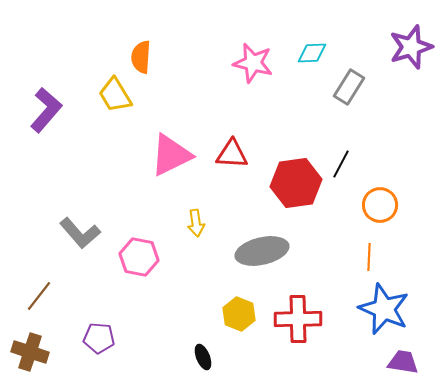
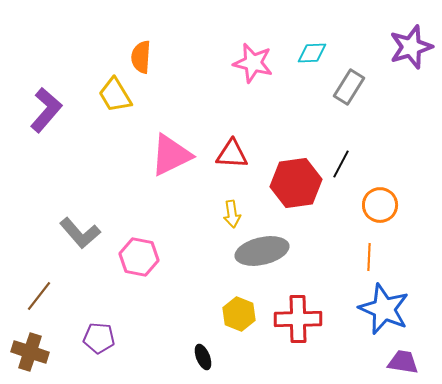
yellow arrow: moved 36 px right, 9 px up
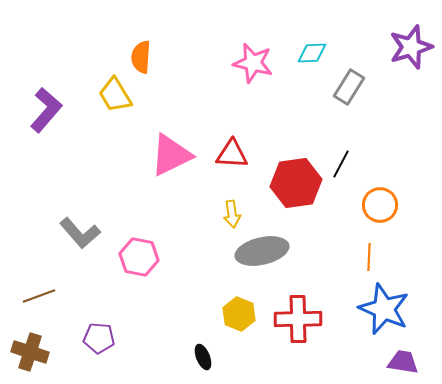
brown line: rotated 32 degrees clockwise
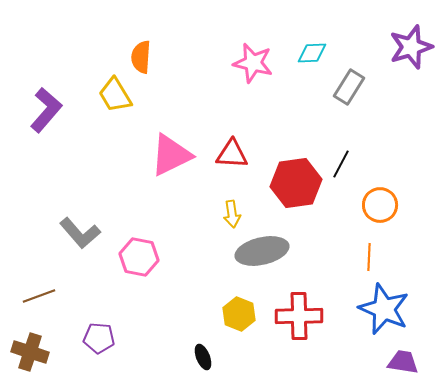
red cross: moved 1 px right, 3 px up
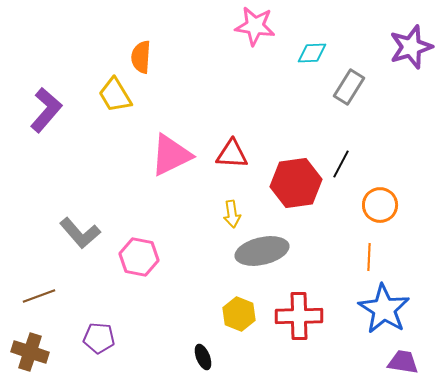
pink star: moved 2 px right, 37 px up; rotated 6 degrees counterclockwise
blue star: rotated 9 degrees clockwise
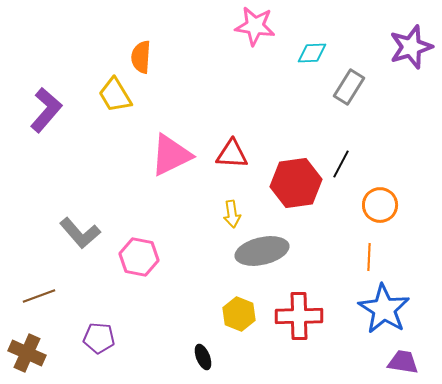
brown cross: moved 3 px left, 1 px down; rotated 6 degrees clockwise
